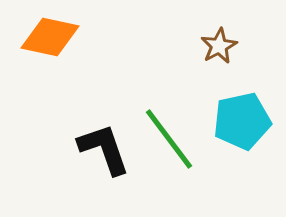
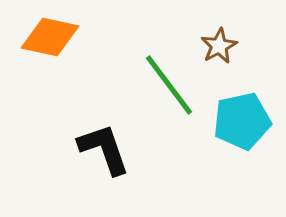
green line: moved 54 px up
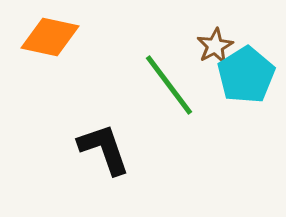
brown star: moved 4 px left
cyan pentagon: moved 4 px right, 46 px up; rotated 20 degrees counterclockwise
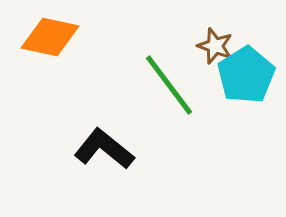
brown star: rotated 24 degrees counterclockwise
black L-shape: rotated 32 degrees counterclockwise
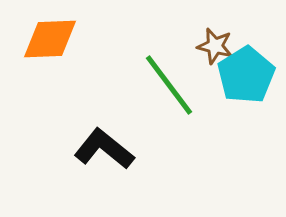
orange diamond: moved 2 px down; rotated 14 degrees counterclockwise
brown star: rotated 6 degrees counterclockwise
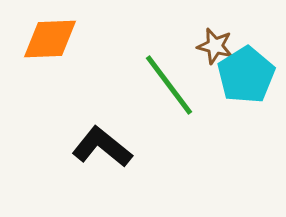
black L-shape: moved 2 px left, 2 px up
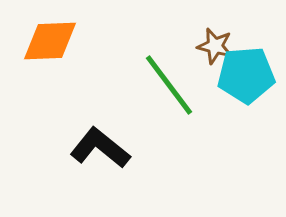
orange diamond: moved 2 px down
cyan pentagon: rotated 28 degrees clockwise
black L-shape: moved 2 px left, 1 px down
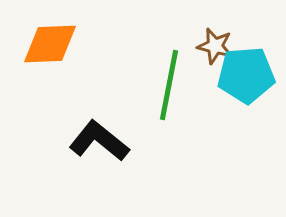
orange diamond: moved 3 px down
green line: rotated 48 degrees clockwise
black L-shape: moved 1 px left, 7 px up
